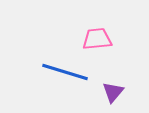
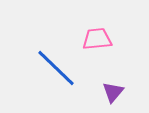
blue line: moved 9 px left, 4 px up; rotated 27 degrees clockwise
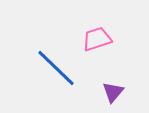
pink trapezoid: rotated 12 degrees counterclockwise
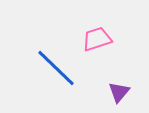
purple triangle: moved 6 px right
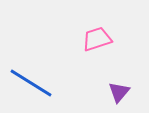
blue line: moved 25 px left, 15 px down; rotated 12 degrees counterclockwise
